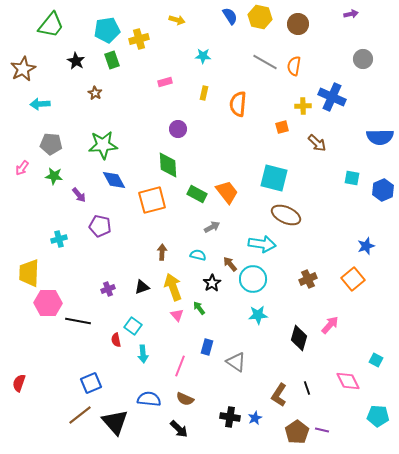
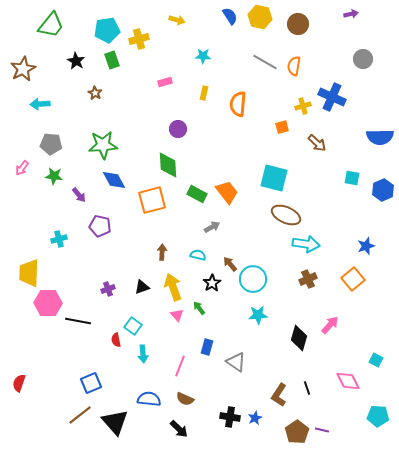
yellow cross at (303, 106): rotated 14 degrees counterclockwise
cyan arrow at (262, 244): moved 44 px right
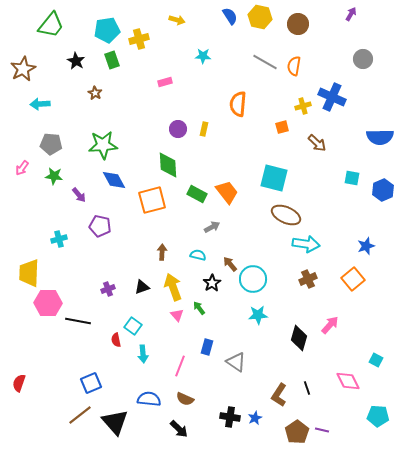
purple arrow at (351, 14): rotated 48 degrees counterclockwise
yellow rectangle at (204, 93): moved 36 px down
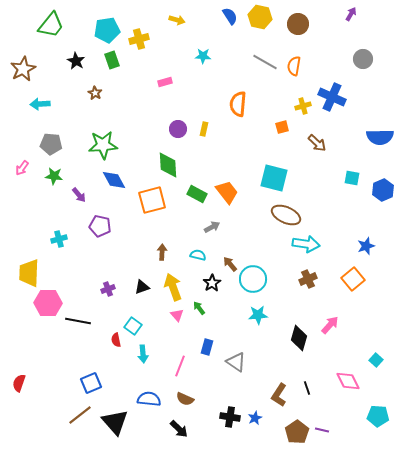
cyan square at (376, 360): rotated 16 degrees clockwise
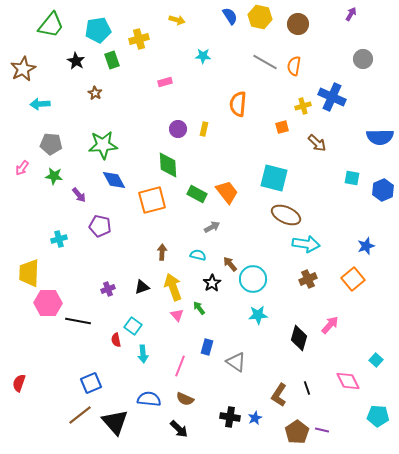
cyan pentagon at (107, 30): moved 9 px left
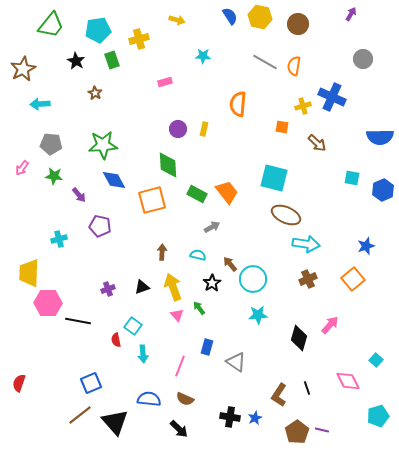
orange square at (282, 127): rotated 24 degrees clockwise
cyan pentagon at (378, 416): rotated 20 degrees counterclockwise
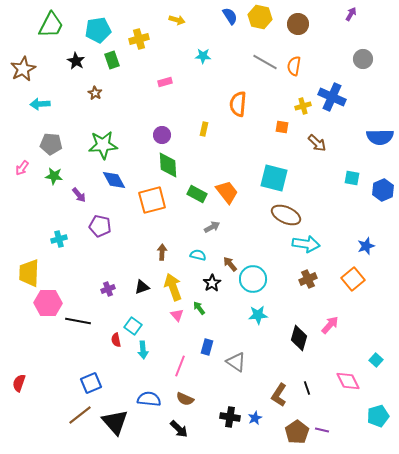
green trapezoid at (51, 25): rotated 12 degrees counterclockwise
purple circle at (178, 129): moved 16 px left, 6 px down
cyan arrow at (143, 354): moved 4 px up
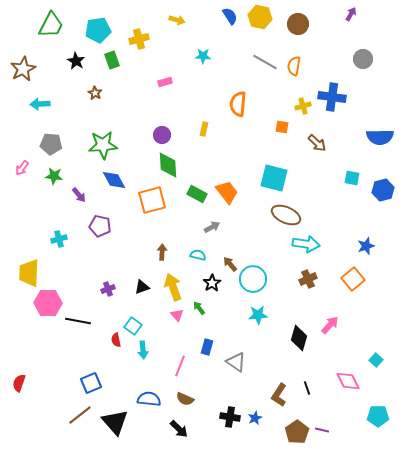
blue cross at (332, 97): rotated 16 degrees counterclockwise
blue hexagon at (383, 190): rotated 10 degrees clockwise
cyan pentagon at (378, 416): rotated 15 degrees clockwise
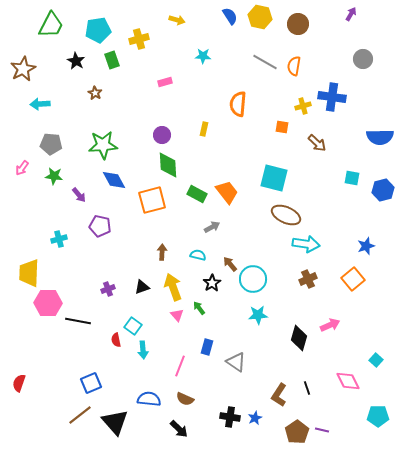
pink arrow at (330, 325): rotated 24 degrees clockwise
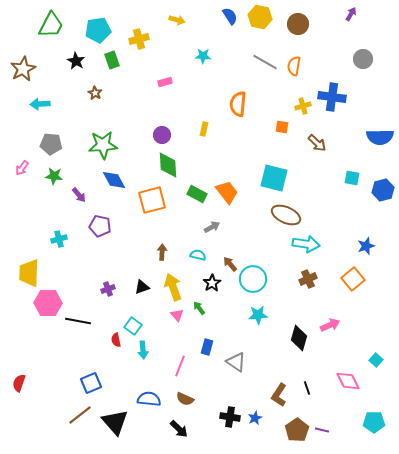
cyan pentagon at (378, 416): moved 4 px left, 6 px down
brown pentagon at (297, 432): moved 2 px up
